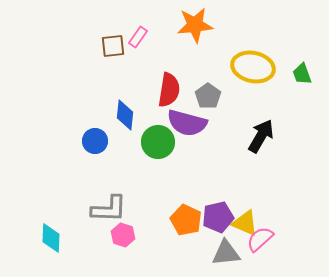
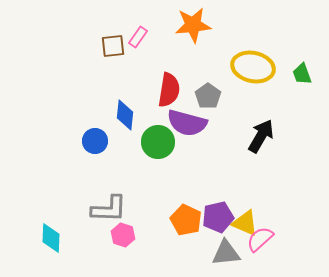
orange star: moved 2 px left
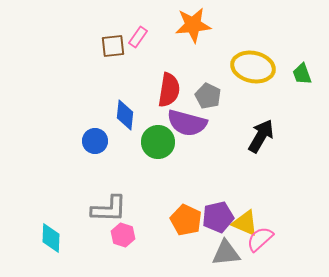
gray pentagon: rotated 10 degrees counterclockwise
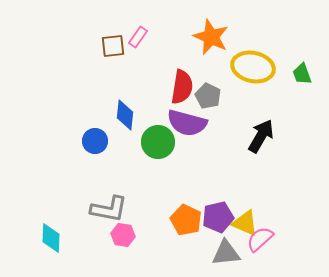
orange star: moved 18 px right, 12 px down; rotated 30 degrees clockwise
red semicircle: moved 13 px right, 3 px up
gray L-shape: rotated 9 degrees clockwise
pink hexagon: rotated 10 degrees counterclockwise
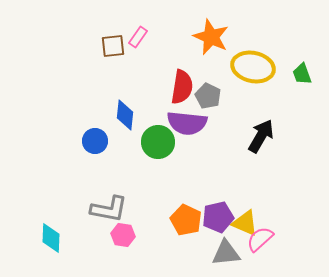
purple semicircle: rotated 9 degrees counterclockwise
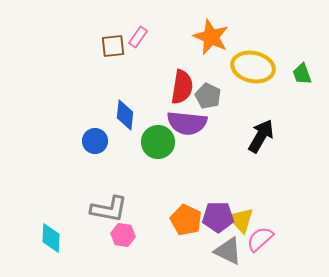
purple pentagon: rotated 12 degrees clockwise
yellow triangle: moved 4 px left, 3 px up; rotated 24 degrees clockwise
gray triangle: moved 2 px right, 2 px up; rotated 32 degrees clockwise
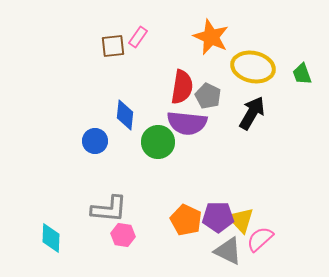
black arrow: moved 9 px left, 23 px up
gray L-shape: rotated 6 degrees counterclockwise
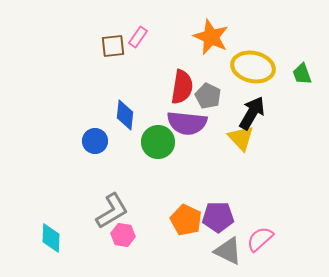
gray L-shape: moved 3 px right, 2 px down; rotated 36 degrees counterclockwise
yellow triangle: moved 82 px up
